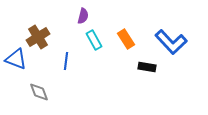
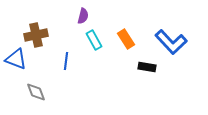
brown cross: moved 2 px left, 2 px up; rotated 20 degrees clockwise
gray diamond: moved 3 px left
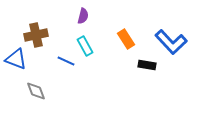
cyan rectangle: moved 9 px left, 6 px down
blue line: rotated 72 degrees counterclockwise
black rectangle: moved 2 px up
gray diamond: moved 1 px up
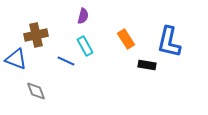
blue L-shape: moved 2 px left; rotated 56 degrees clockwise
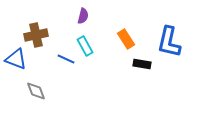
blue line: moved 2 px up
black rectangle: moved 5 px left, 1 px up
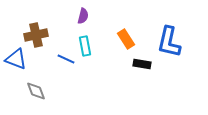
cyan rectangle: rotated 18 degrees clockwise
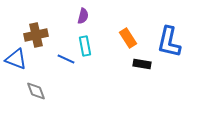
orange rectangle: moved 2 px right, 1 px up
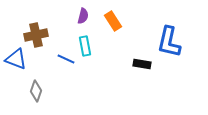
orange rectangle: moved 15 px left, 17 px up
gray diamond: rotated 40 degrees clockwise
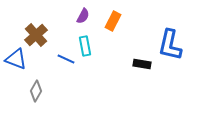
purple semicircle: rotated 14 degrees clockwise
orange rectangle: rotated 60 degrees clockwise
brown cross: rotated 30 degrees counterclockwise
blue L-shape: moved 1 px right, 3 px down
gray diamond: rotated 10 degrees clockwise
